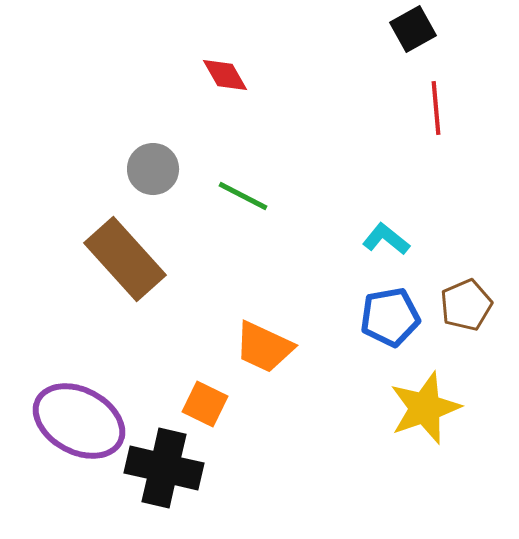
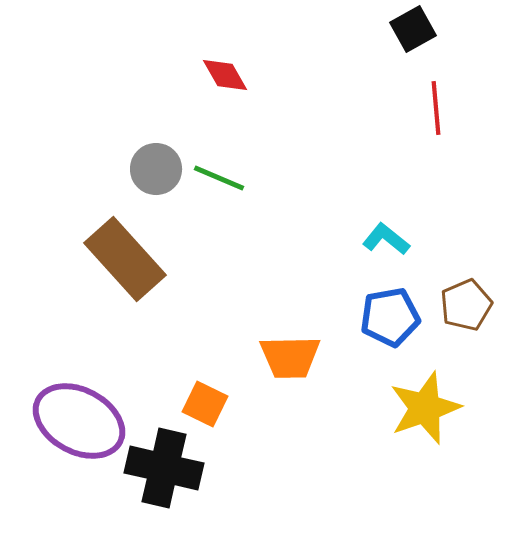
gray circle: moved 3 px right
green line: moved 24 px left, 18 px up; rotated 4 degrees counterclockwise
orange trapezoid: moved 26 px right, 10 px down; rotated 26 degrees counterclockwise
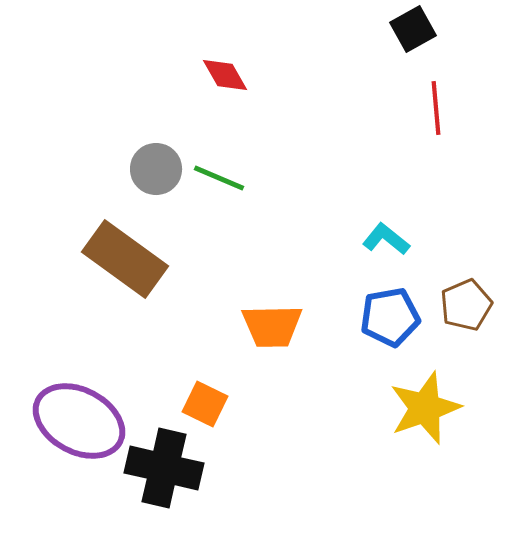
brown rectangle: rotated 12 degrees counterclockwise
orange trapezoid: moved 18 px left, 31 px up
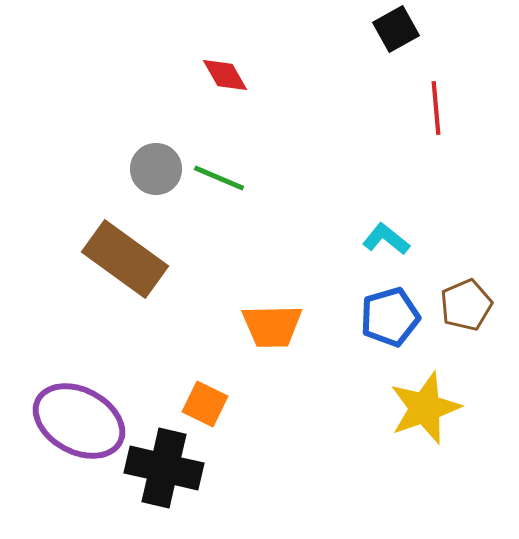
black square: moved 17 px left
blue pentagon: rotated 6 degrees counterclockwise
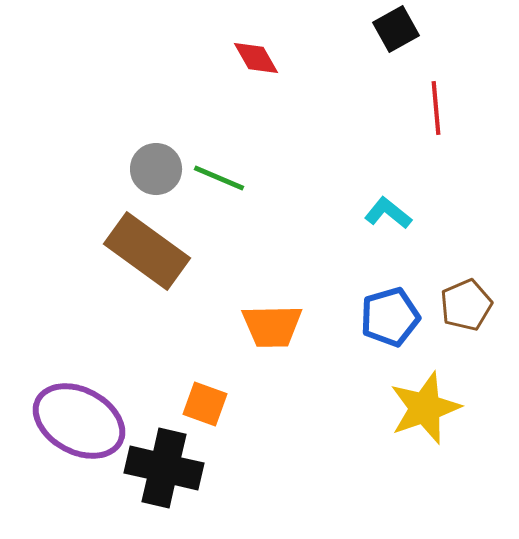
red diamond: moved 31 px right, 17 px up
cyan L-shape: moved 2 px right, 26 px up
brown rectangle: moved 22 px right, 8 px up
orange square: rotated 6 degrees counterclockwise
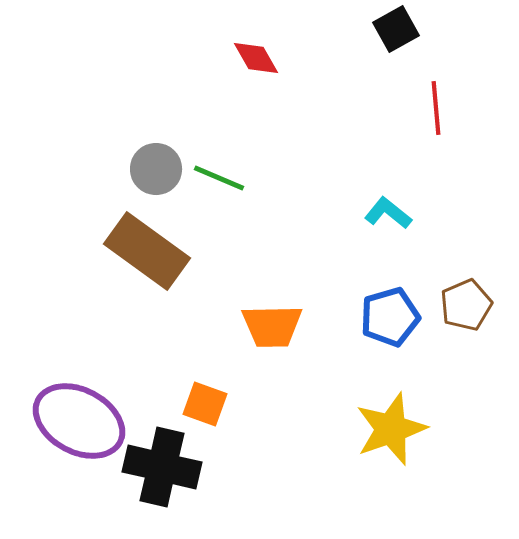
yellow star: moved 34 px left, 21 px down
black cross: moved 2 px left, 1 px up
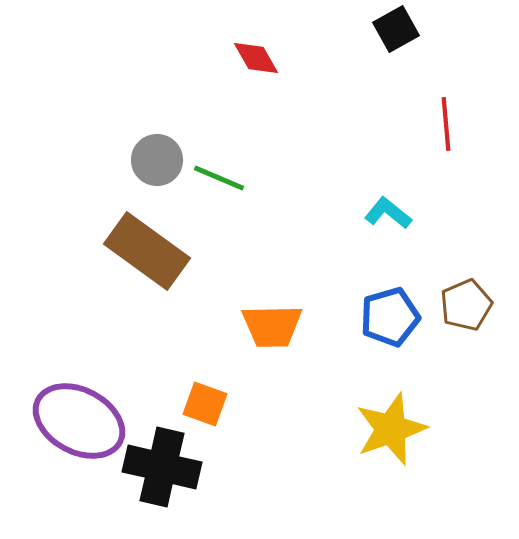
red line: moved 10 px right, 16 px down
gray circle: moved 1 px right, 9 px up
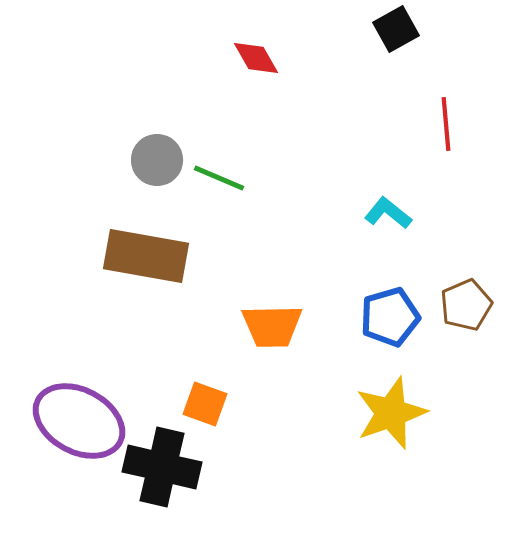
brown rectangle: moved 1 px left, 5 px down; rotated 26 degrees counterclockwise
yellow star: moved 16 px up
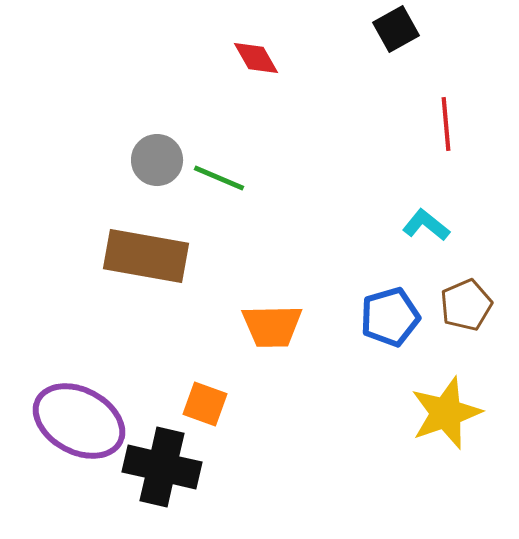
cyan L-shape: moved 38 px right, 12 px down
yellow star: moved 55 px right
